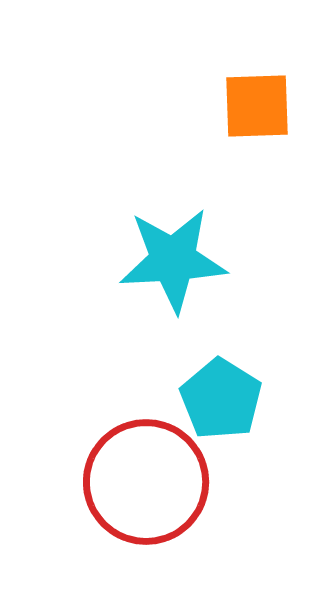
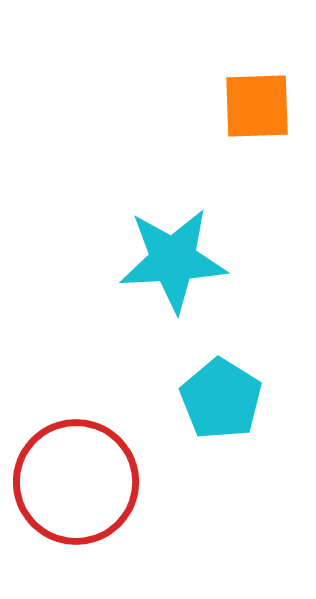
red circle: moved 70 px left
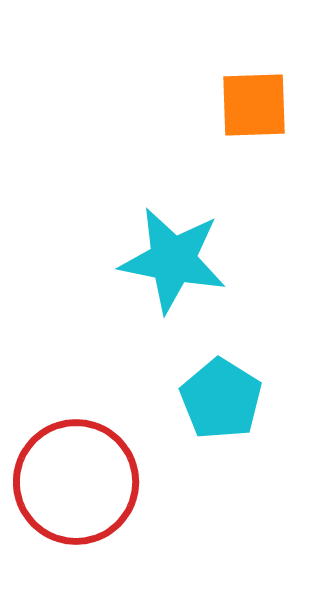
orange square: moved 3 px left, 1 px up
cyan star: rotated 14 degrees clockwise
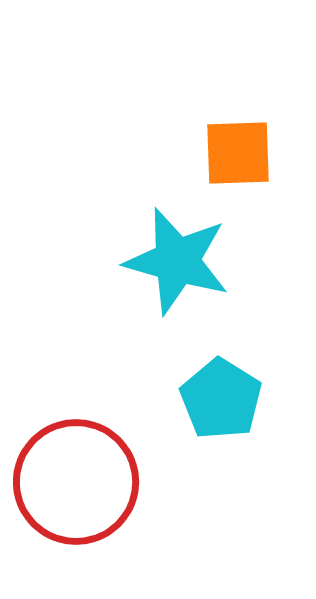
orange square: moved 16 px left, 48 px down
cyan star: moved 4 px right, 1 px down; rotated 5 degrees clockwise
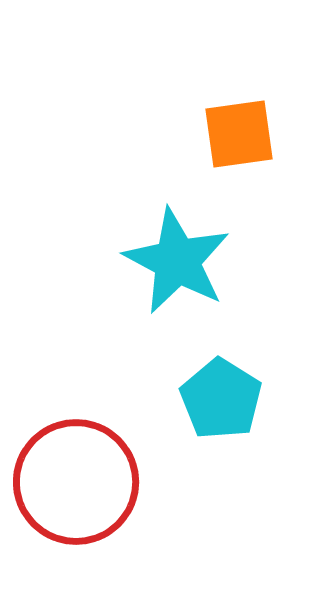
orange square: moved 1 px right, 19 px up; rotated 6 degrees counterclockwise
cyan star: rotated 12 degrees clockwise
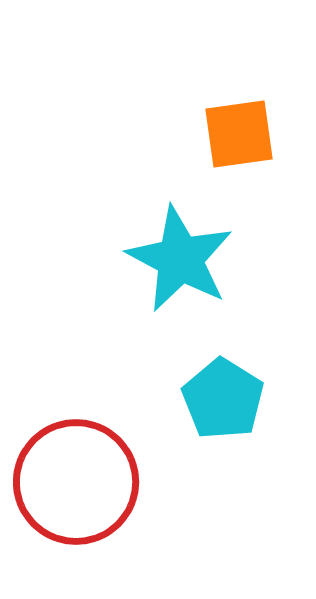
cyan star: moved 3 px right, 2 px up
cyan pentagon: moved 2 px right
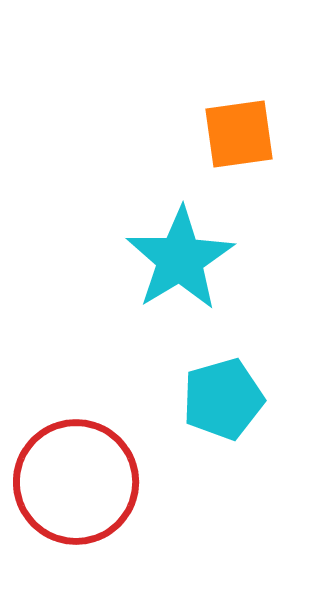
cyan star: rotated 13 degrees clockwise
cyan pentagon: rotated 24 degrees clockwise
